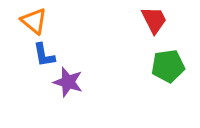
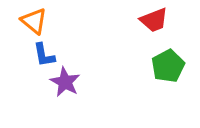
red trapezoid: rotated 96 degrees clockwise
green pentagon: rotated 20 degrees counterclockwise
purple star: moved 3 px left; rotated 12 degrees clockwise
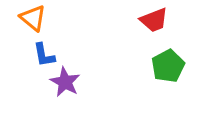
orange triangle: moved 1 px left, 3 px up
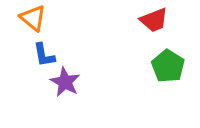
green pentagon: rotated 12 degrees counterclockwise
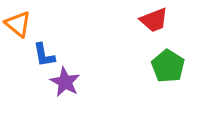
orange triangle: moved 15 px left, 6 px down
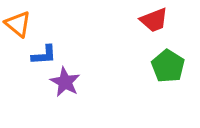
blue L-shape: rotated 84 degrees counterclockwise
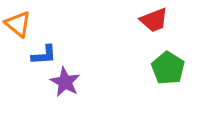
green pentagon: moved 2 px down
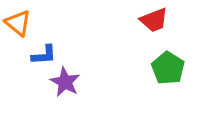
orange triangle: moved 1 px up
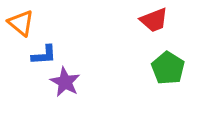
orange triangle: moved 3 px right
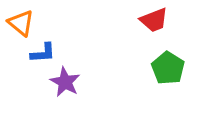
blue L-shape: moved 1 px left, 2 px up
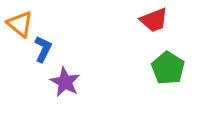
orange triangle: moved 1 px left, 1 px down
blue L-shape: moved 4 px up; rotated 60 degrees counterclockwise
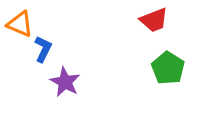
orange triangle: rotated 16 degrees counterclockwise
